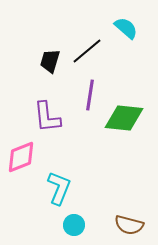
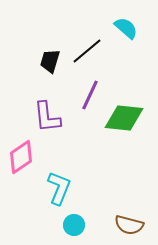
purple line: rotated 16 degrees clockwise
pink diamond: rotated 12 degrees counterclockwise
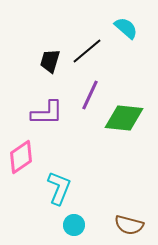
purple L-shape: moved 4 px up; rotated 84 degrees counterclockwise
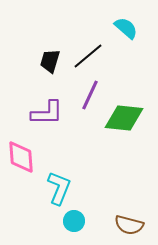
black line: moved 1 px right, 5 px down
pink diamond: rotated 60 degrees counterclockwise
cyan circle: moved 4 px up
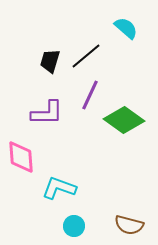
black line: moved 2 px left
green diamond: moved 2 px down; rotated 30 degrees clockwise
cyan L-shape: rotated 92 degrees counterclockwise
cyan circle: moved 5 px down
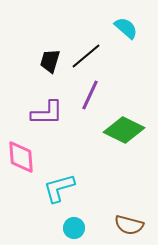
green diamond: moved 10 px down; rotated 9 degrees counterclockwise
cyan L-shape: rotated 36 degrees counterclockwise
cyan circle: moved 2 px down
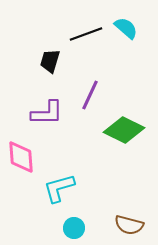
black line: moved 22 px up; rotated 20 degrees clockwise
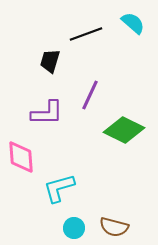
cyan semicircle: moved 7 px right, 5 px up
brown semicircle: moved 15 px left, 2 px down
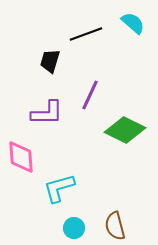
green diamond: moved 1 px right
brown semicircle: moved 1 px right, 1 px up; rotated 60 degrees clockwise
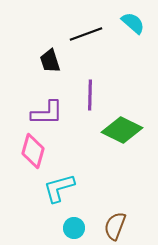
black trapezoid: rotated 35 degrees counterclockwise
purple line: rotated 24 degrees counterclockwise
green diamond: moved 3 px left
pink diamond: moved 12 px right, 6 px up; rotated 20 degrees clockwise
brown semicircle: rotated 36 degrees clockwise
